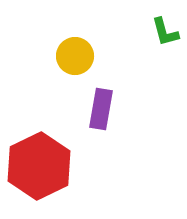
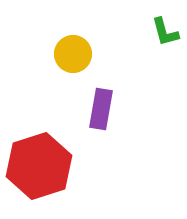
yellow circle: moved 2 px left, 2 px up
red hexagon: rotated 8 degrees clockwise
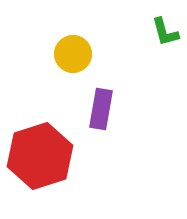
red hexagon: moved 1 px right, 10 px up
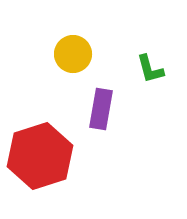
green L-shape: moved 15 px left, 37 px down
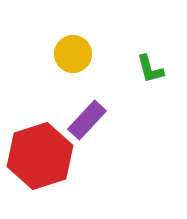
purple rectangle: moved 14 px left, 11 px down; rotated 33 degrees clockwise
